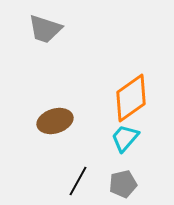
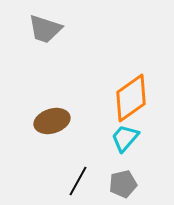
brown ellipse: moved 3 px left
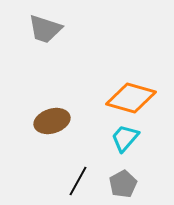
orange diamond: rotated 51 degrees clockwise
gray pentagon: rotated 16 degrees counterclockwise
